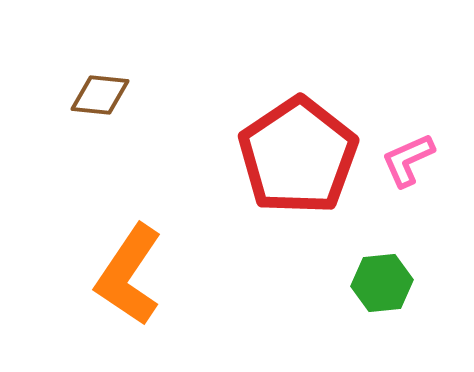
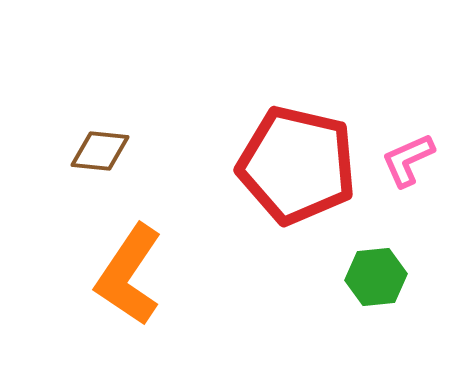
brown diamond: moved 56 px down
red pentagon: moved 1 px left, 9 px down; rotated 25 degrees counterclockwise
green hexagon: moved 6 px left, 6 px up
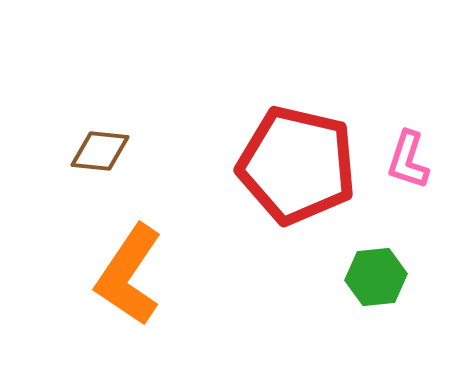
pink L-shape: rotated 48 degrees counterclockwise
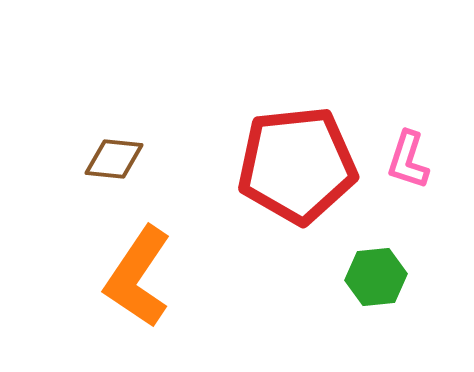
brown diamond: moved 14 px right, 8 px down
red pentagon: rotated 19 degrees counterclockwise
orange L-shape: moved 9 px right, 2 px down
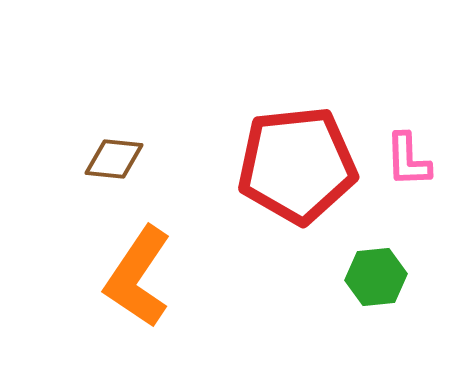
pink L-shape: rotated 20 degrees counterclockwise
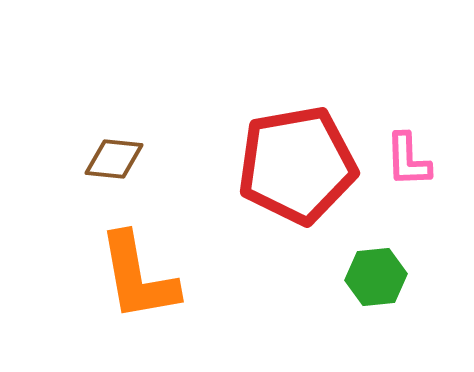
red pentagon: rotated 4 degrees counterclockwise
orange L-shape: rotated 44 degrees counterclockwise
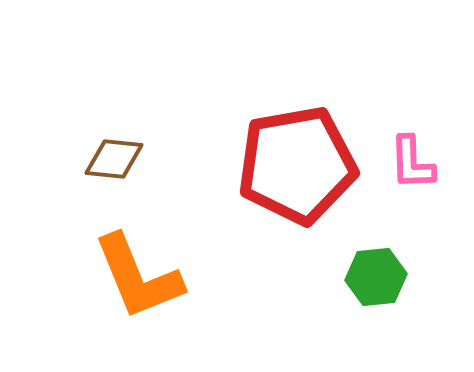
pink L-shape: moved 4 px right, 3 px down
orange L-shape: rotated 12 degrees counterclockwise
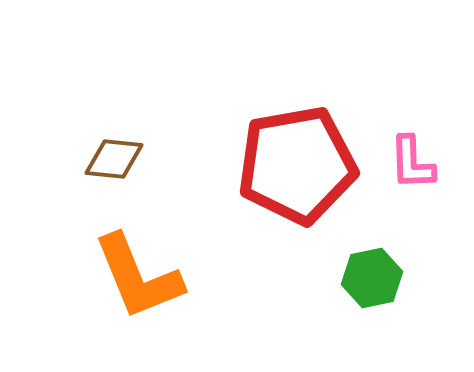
green hexagon: moved 4 px left, 1 px down; rotated 6 degrees counterclockwise
